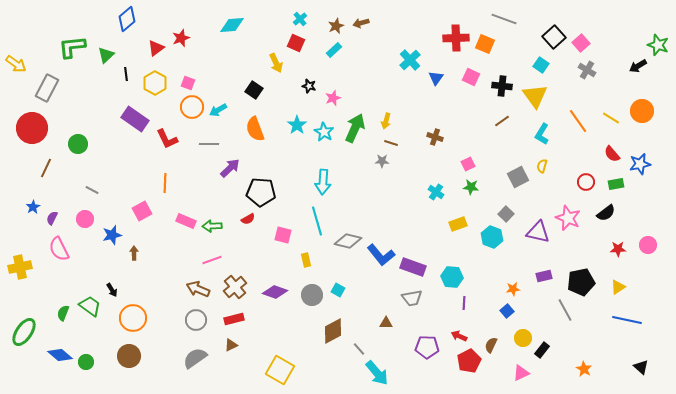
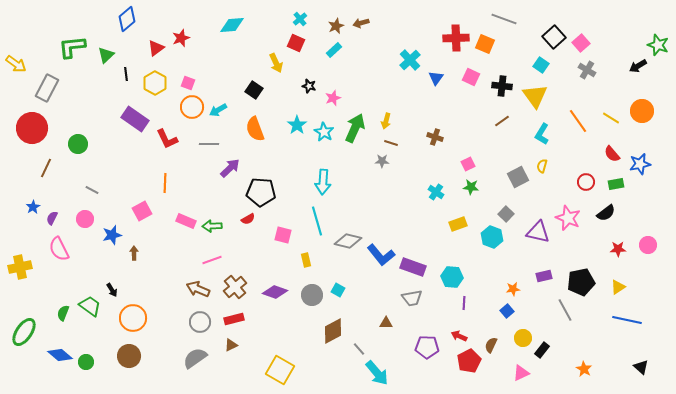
gray circle at (196, 320): moved 4 px right, 2 px down
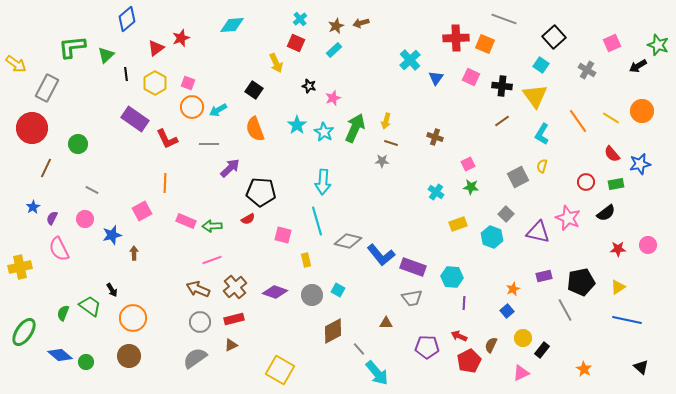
pink square at (581, 43): moved 31 px right; rotated 18 degrees clockwise
orange star at (513, 289): rotated 16 degrees counterclockwise
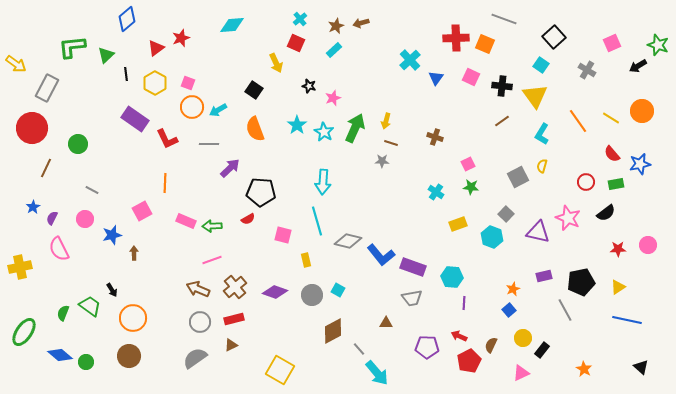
blue square at (507, 311): moved 2 px right, 1 px up
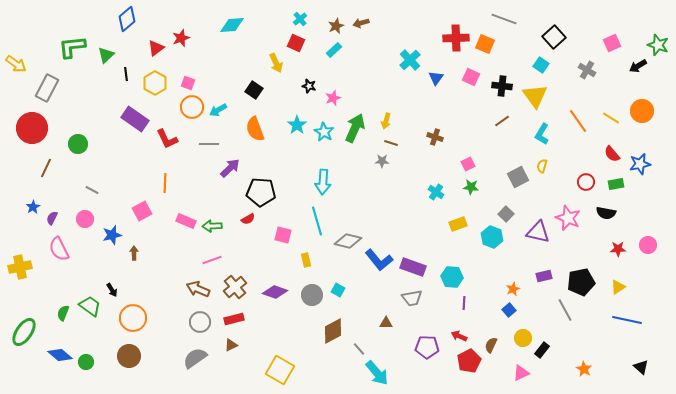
black semicircle at (606, 213): rotated 48 degrees clockwise
blue L-shape at (381, 255): moved 2 px left, 5 px down
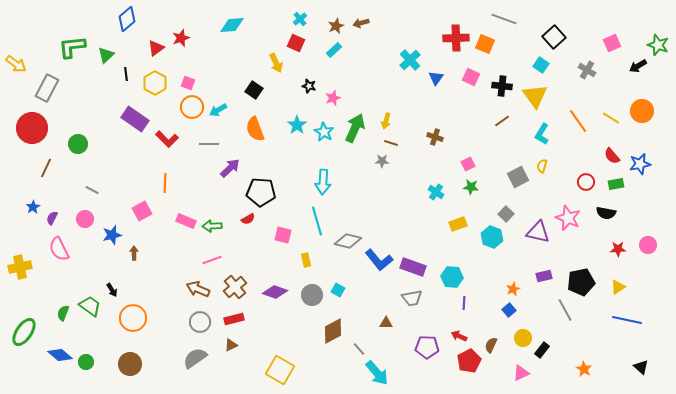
red L-shape at (167, 139): rotated 20 degrees counterclockwise
red semicircle at (612, 154): moved 2 px down
brown circle at (129, 356): moved 1 px right, 8 px down
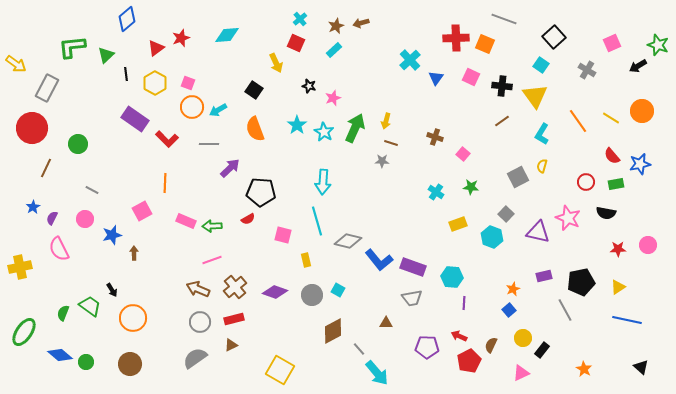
cyan diamond at (232, 25): moved 5 px left, 10 px down
pink square at (468, 164): moved 5 px left, 10 px up; rotated 24 degrees counterclockwise
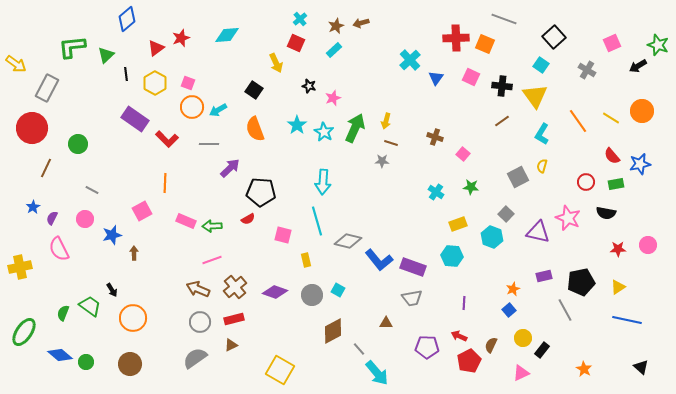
cyan hexagon at (452, 277): moved 21 px up
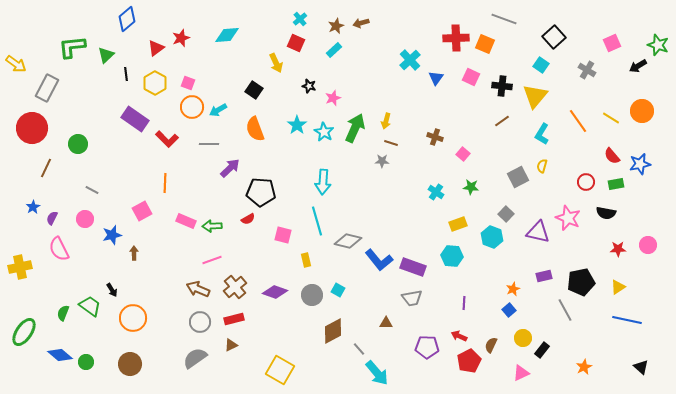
yellow triangle at (535, 96): rotated 16 degrees clockwise
orange star at (584, 369): moved 2 px up; rotated 14 degrees clockwise
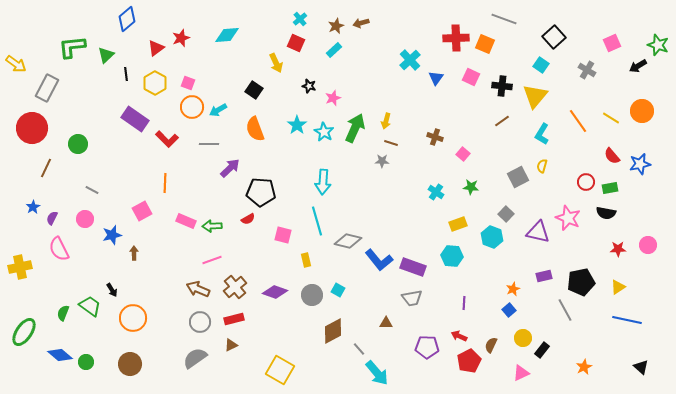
green rectangle at (616, 184): moved 6 px left, 4 px down
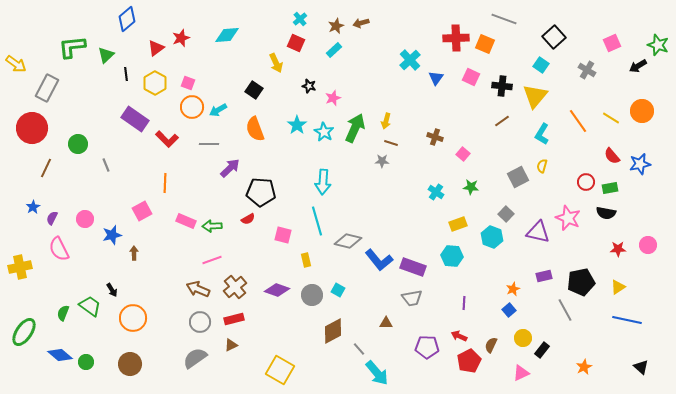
gray line at (92, 190): moved 14 px right, 25 px up; rotated 40 degrees clockwise
purple diamond at (275, 292): moved 2 px right, 2 px up
